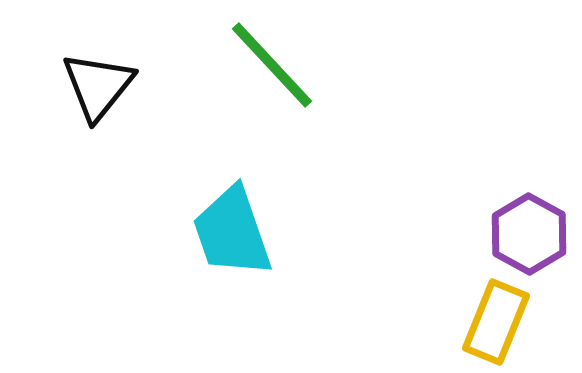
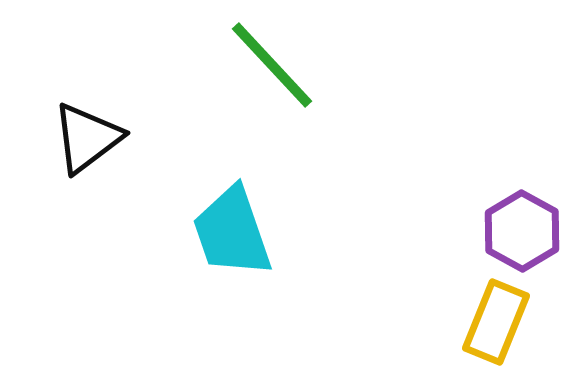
black triangle: moved 11 px left, 52 px down; rotated 14 degrees clockwise
purple hexagon: moved 7 px left, 3 px up
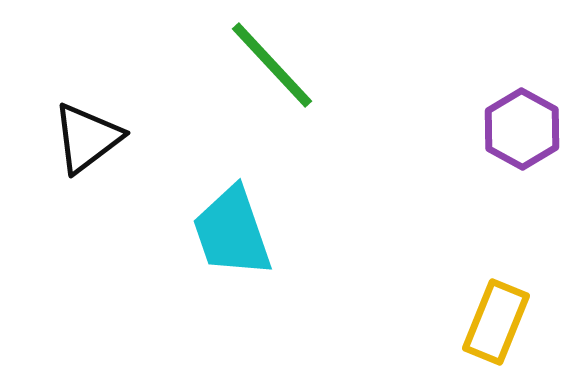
purple hexagon: moved 102 px up
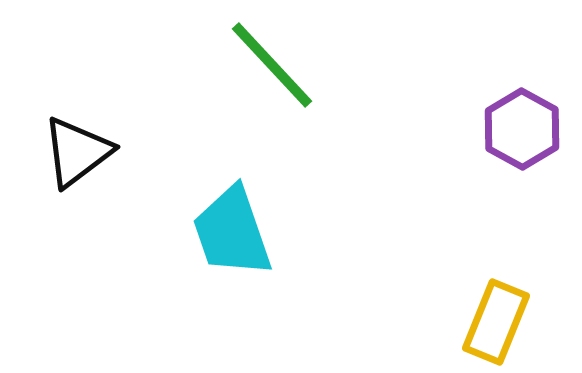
black triangle: moved 10 px left, 14 px down
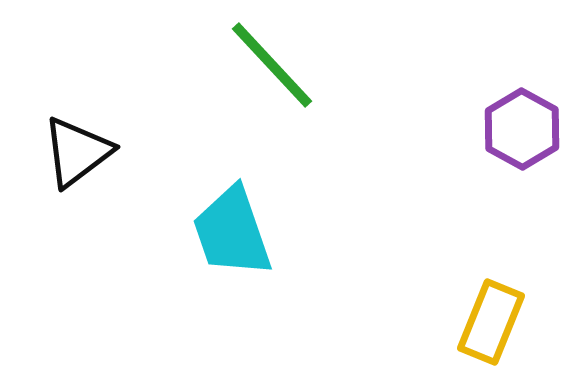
yellow rectangle: moved 5 px left
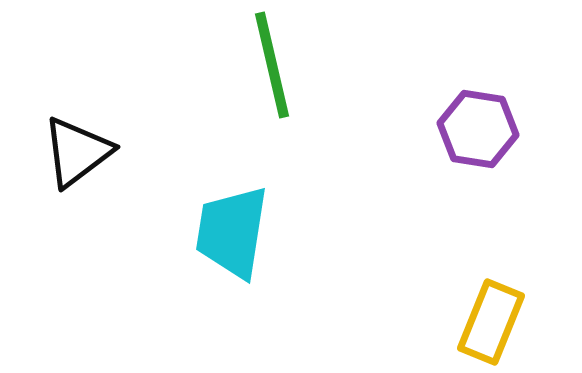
green line: rotated 30 degrees clockwise
purple hexagon: moved 44 px left; rotated 20 degrees counterclockwise
cyan trapezoid: rotated 28 degrees clockwise
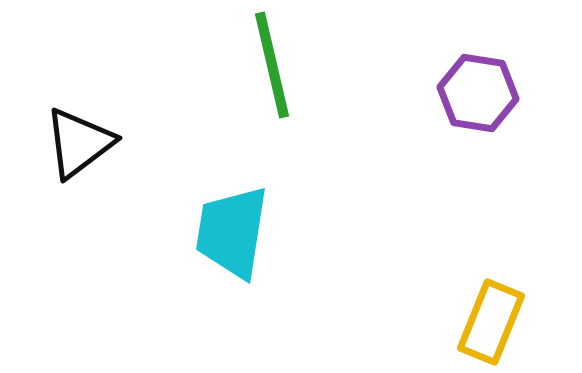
purple hexagon: moved 36 px up
black triangle: moved 2 px right, 9 px up
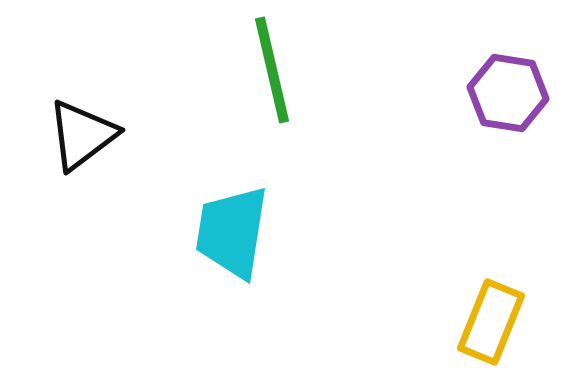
green line: moved 5 px down
purple hexagon: moved 30 px right
black triangle: moved 3 px right, 8 px up
